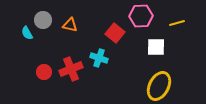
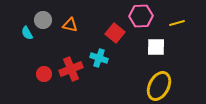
red circle: moved 2 px down
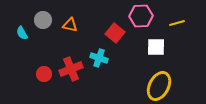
cyan semicircle: moved 5 px left
